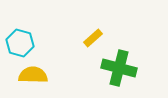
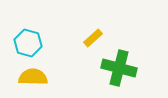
cyan hexagon: moved 8 px right
yellow semicircle: moved 2 px down
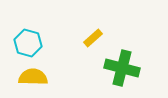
green cross: moved 3 px right
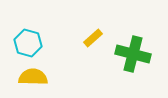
green cross: moved 11 px right, 14 px up
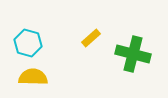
yellow rectangle: moved 2 px left
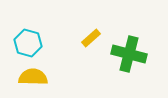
green cross: moved 4 px left
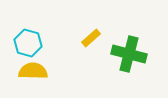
yellow semicircle: moved 6 px up
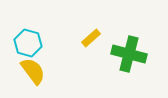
yellow semicircle: rotated 52 degrees clockwise
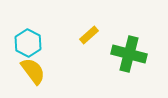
yellow rectangle: moved 2 px left, 3 px up
cyan hexagon: rotated 12 degrees clockwise
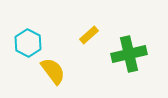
green cross: rotated 28 degrees counterclockwise
yellow semicircle: moved 20 px right
